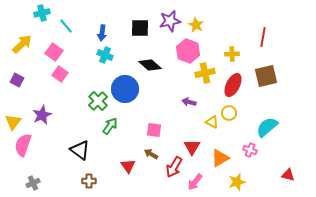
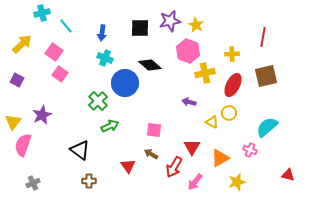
cyan cross at (105, 55): moved 3 px down
blue circle at (125, 89): moved 6 px up
green arrow at (110, 126): rotated 30 degrees clockwise
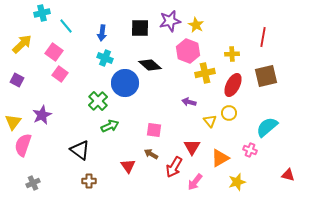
yellow triangle at (212, 122): moved 2 px left, 1 px up; rotated 24 degrees clockwise
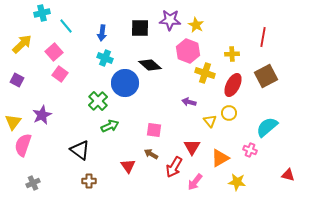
purple star at (170, 21): moved 1 px up; rotated 15 degrees clockwise
pink square at (54, 52): rotated 12 degrees clockwise
yellow cross at (205, 73): rotated 30 degrees clockwise
brown square at (266, 76): rotated 15 degrees counterclockwise
yellow star at (237, 182): rotated 24 degrees clockwise
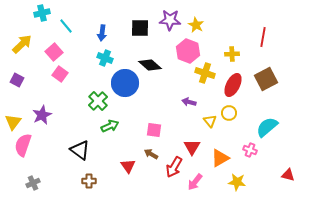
brown square at (266, 76): moved 3 px down
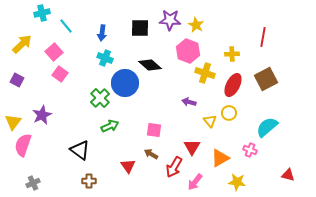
green cross at (98, 101): moved 2 px right, 3 px up
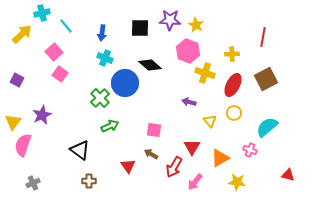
yellow arrow at (22, 44): moved 10 px up
yellow circle at (229, 113): moved 5 px right
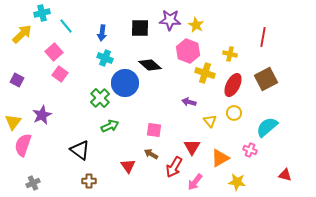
yellow cross at (232, 54): moved 2 px left; rotated 16 degrees clockwise
red triangle at (288, 175): moved 3 px left
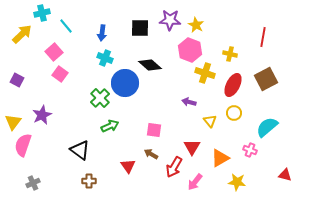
pink hexagon at (188, 51): moved 2 px right, 1 px up
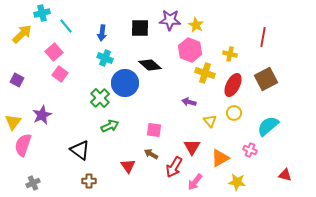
cyan semicircle at (267, 127): moved 1 px right, 1 px up
